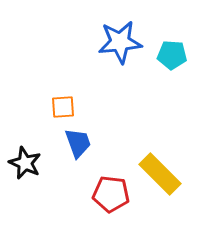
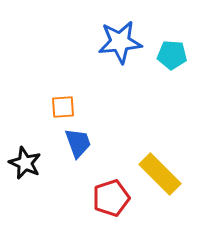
red pentagon: moved 4 px down; rotated 24 degrees counterclockwise
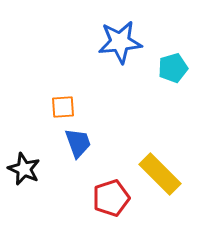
cyan pentagon: moved 1 px right, 13 px down; rotated 20 degrees counterclockwise
black star: moved 1 px left, 6 px down
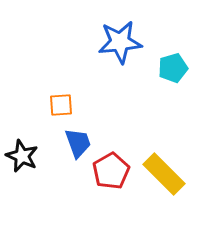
orange square: moved 2 px left, 2 px up
black star: moved 2 px left, 13 px up
yellow rectangle: moved 4 px right
red pentagon: moved 27 px up; rotated 12 degrees counterclockwise
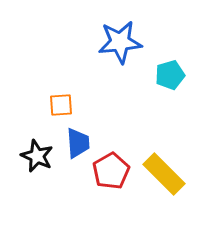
cyan pentagon: moved 3 px left, 7 px down
blue trapezoid: rotated 16 degrees clockwise
black star: moved 15 px right
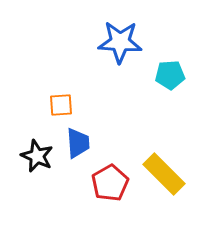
blue star: rotated 9 degrees clockwise
cyan pentagon: rotated 12 degrees clockwise
red pentagon: moved 1 px left, 12 px down
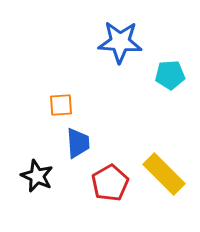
black star: moved 20 px down
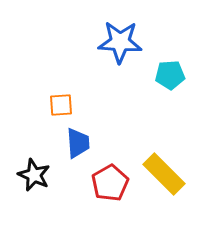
black star: moved 3 px left, 1 px up
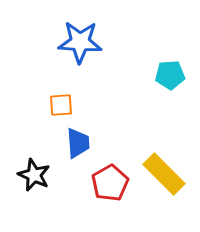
blue star: moved 40 px left
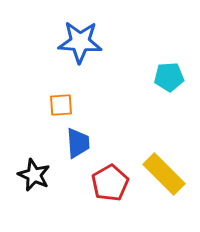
cyan pentagon: moved 1 px left, 2 px down
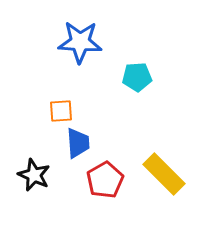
cyan pentagon: moved 32 px left
orange square: moved 6 px down
red pentagon: moved 5 px left, 3 px up
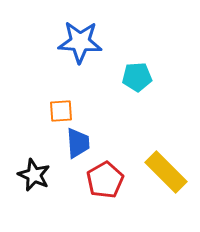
yellow rectangle: moved 2 px right, 2 px up
